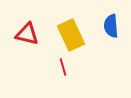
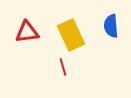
red triangle: moved 2 px up; rotated 20 degrees counterclockwise
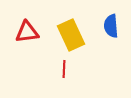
red line: moved 1 px right, 2 px down; rotated 18 degrees clockwise
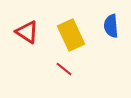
red triangle: rotated 40 degrees clockwise
red line: rotated 54 degrees counterclockwise
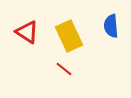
yellow rectangle: moved 2 px left, 1 px down
